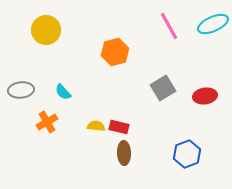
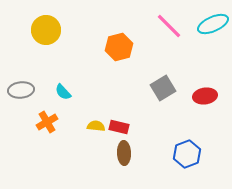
pink line: rotated 16 degrees counterclockwise
orange hexagon: moved 4 px right, 5 px up
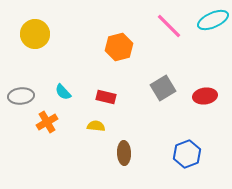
cyan ellipse: moved 4 px up
yellow circle: moved 11 px left, 4 px down
gray ellipse: moved 6 px down
red rectangle: moved 13 px left, 30 px up
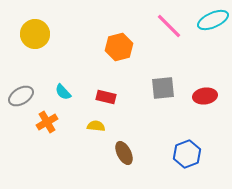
gray square: rotated 25 degrees clockwise
gray ellipse: rotated 25 degrees counterclockwise
brown ellipse: rotated 25 degrees counterclockwise
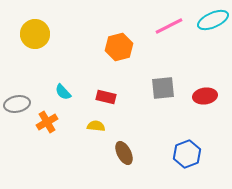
pink line: rotated 72 degrees counterclockwise
gray ellipse: moved 4 px left, 8 px down; rotated 20 degrees clockwise
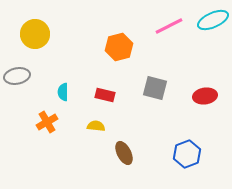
gray square: moved 8 px left; rotated 20 degrees clockwise
cyan semicircle: rotated 42 degrees clockwise
red rectangle: moved 1 px left, 2 px up
gray ellipse: moved 28 px up
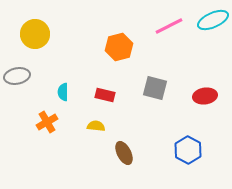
blue hexagon: moved 1 px right, 4 px up; rotated 12 degrees counterclockwise
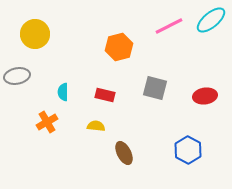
cyan ellipse: moved 2 px left; rotated 16 degrees counterclockwise
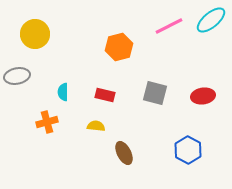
gray square: moved 5 px down
red ellipse: moved 2 px left
orange cross: rotated 15 degrees clockwise
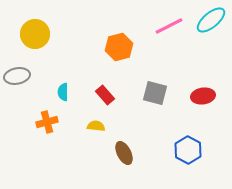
red rectangle: rotated 36 degrees clockwise
